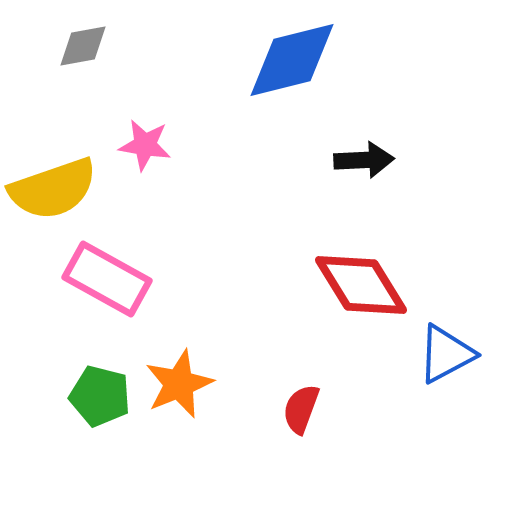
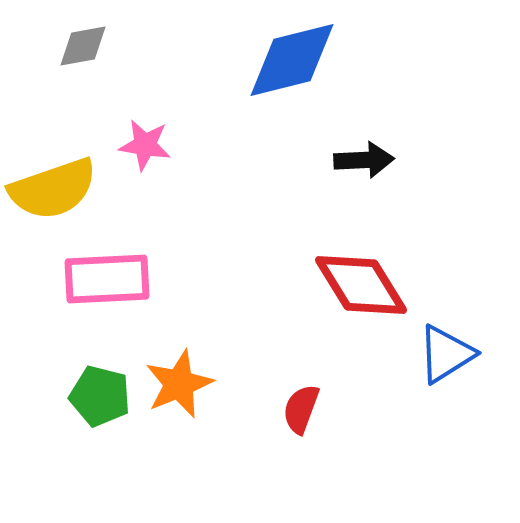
pink rectangle: rotated 32 degrees counterclockwise
blue triangle: rotated 4 degrees counterclockwise
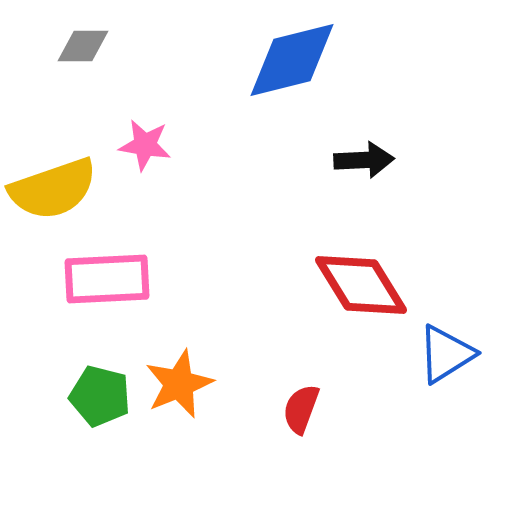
gray diamond: rotated 10 degrees clockwise
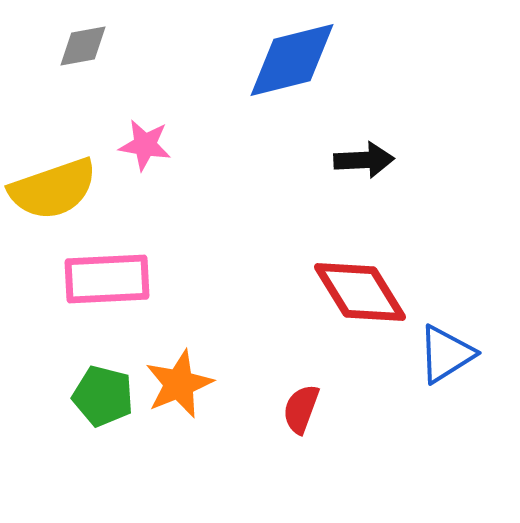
gray diamond: rotated 10 degrees counterclockwise
red diamond: moved 1 px left, 7 px down
green pentagon: moved 3 px right
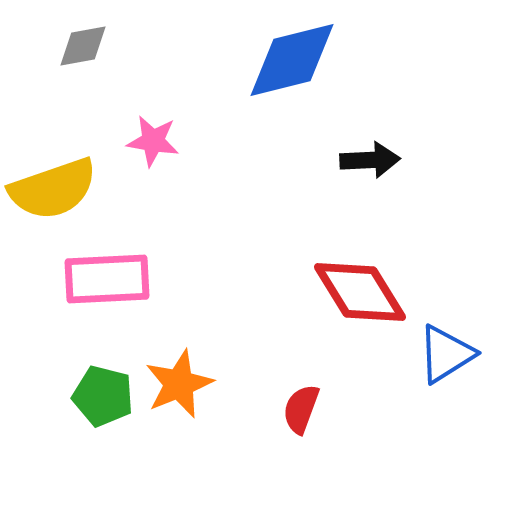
pink star: moved 8 px right, 4 px up
black arrow: moved 6 px right
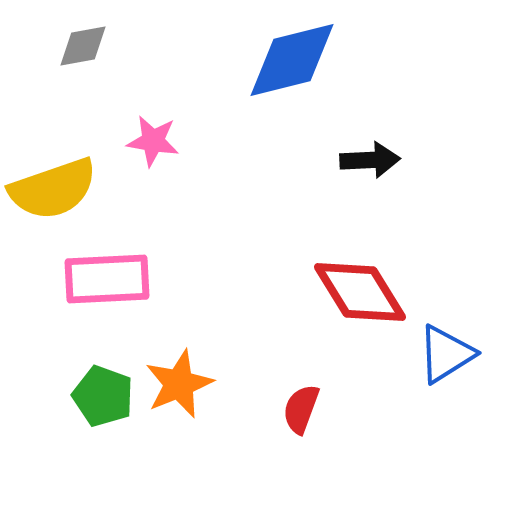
green pentagon: rotated 6 degrees clockwise
